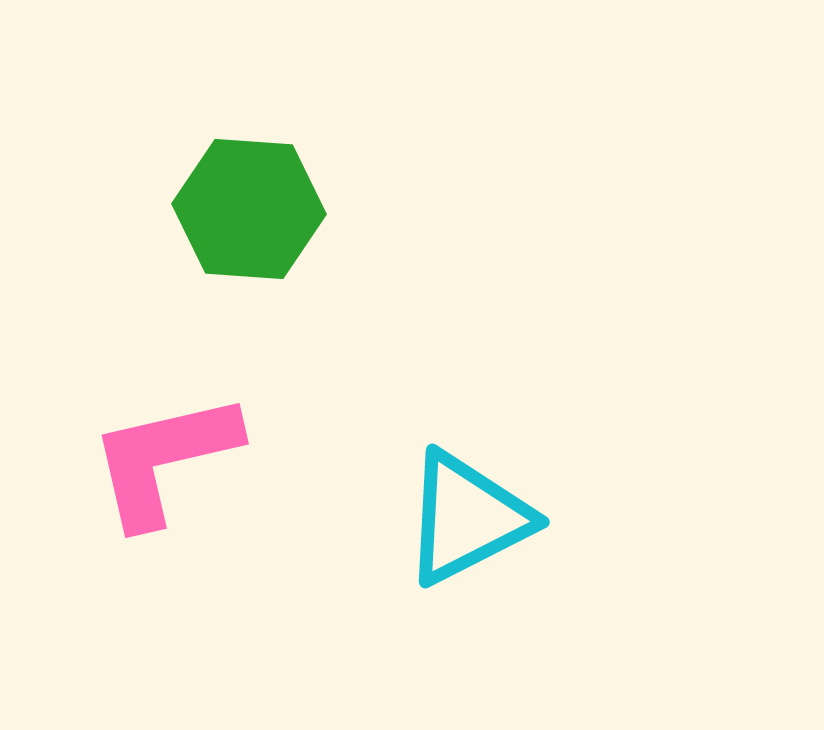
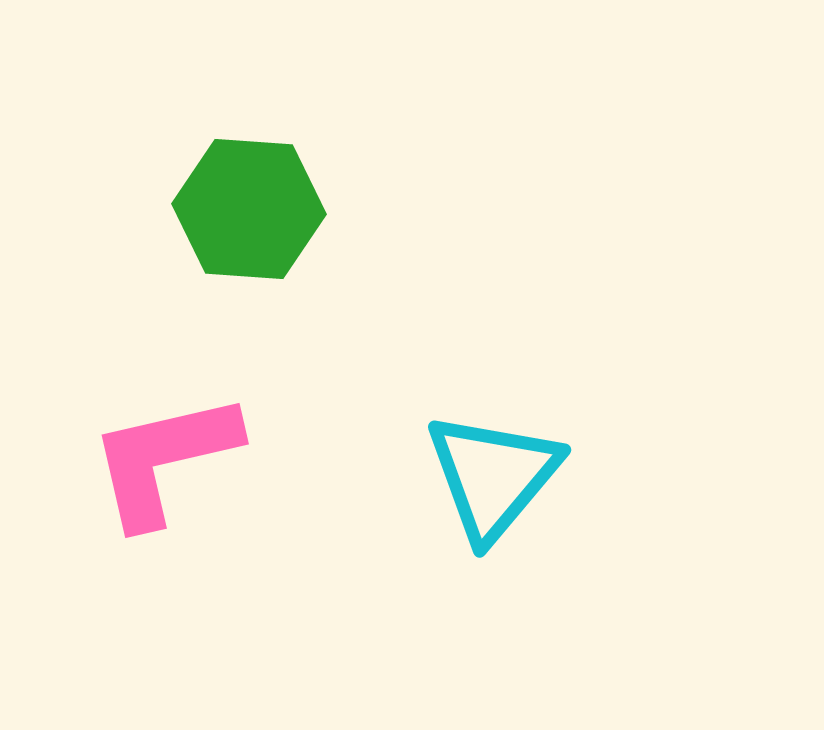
cyan triangle: moved 26 px right, 42 px up; rotated 23 degrees counterclockwise
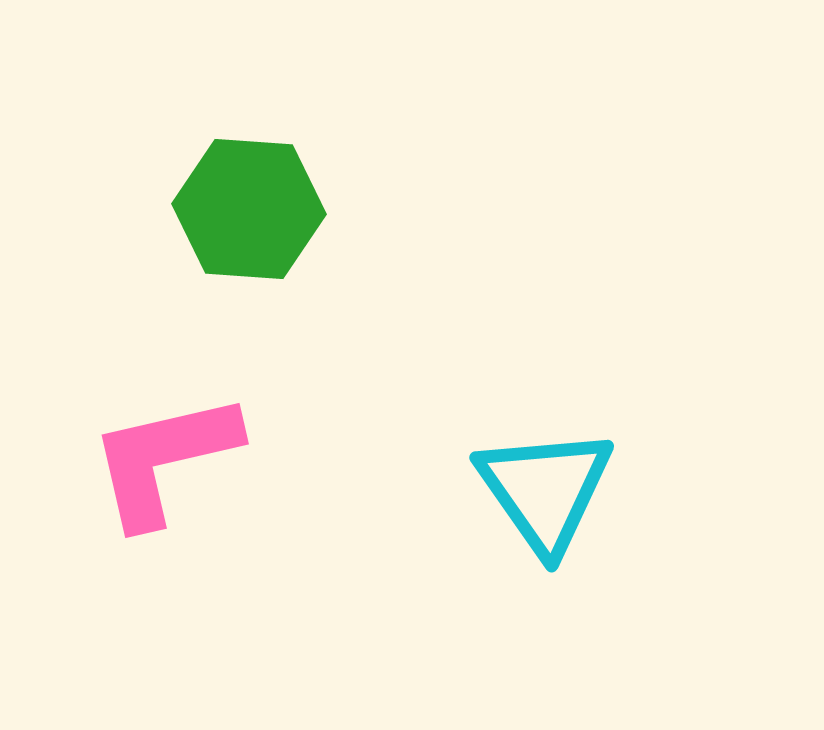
cyan triangle: moved 52 px right, 14 px down; rotated 15 degrees counterclockwise
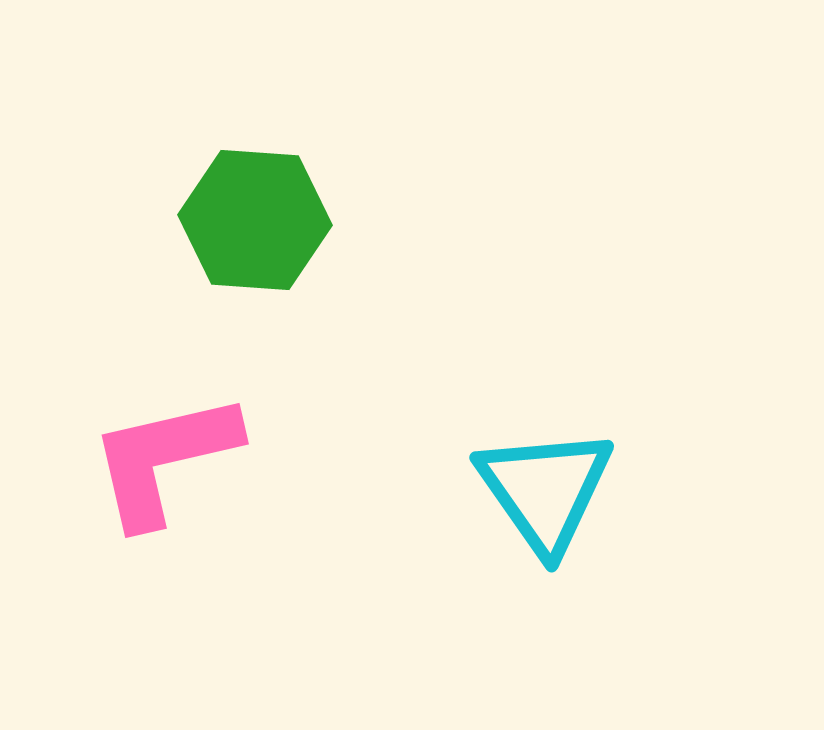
green hexagon: moved 6 px right, 11 px down
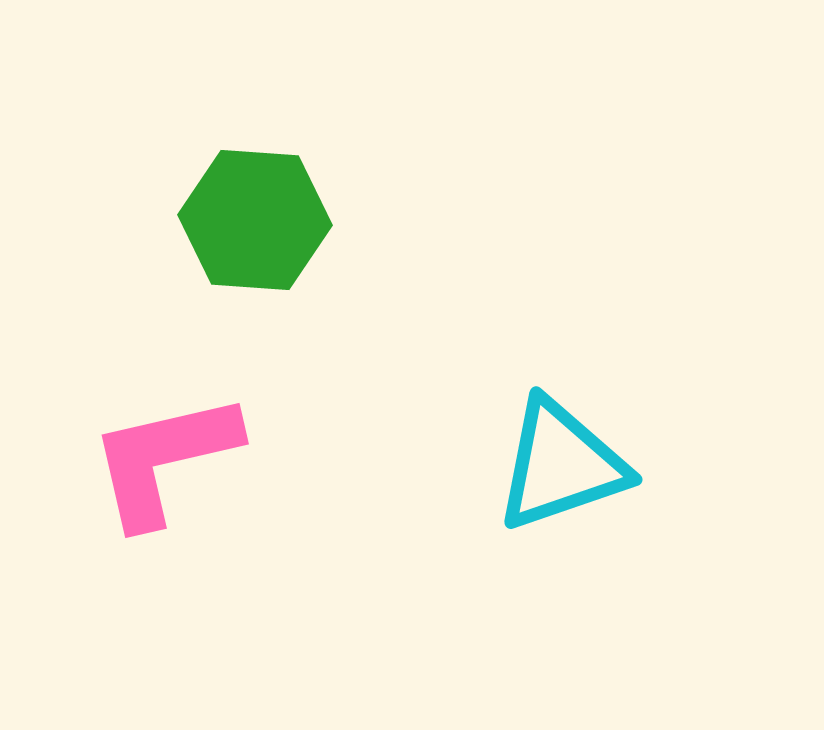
cyan triangle: moved 16 px right, 25 px up; rotated 46 degrees clockwise
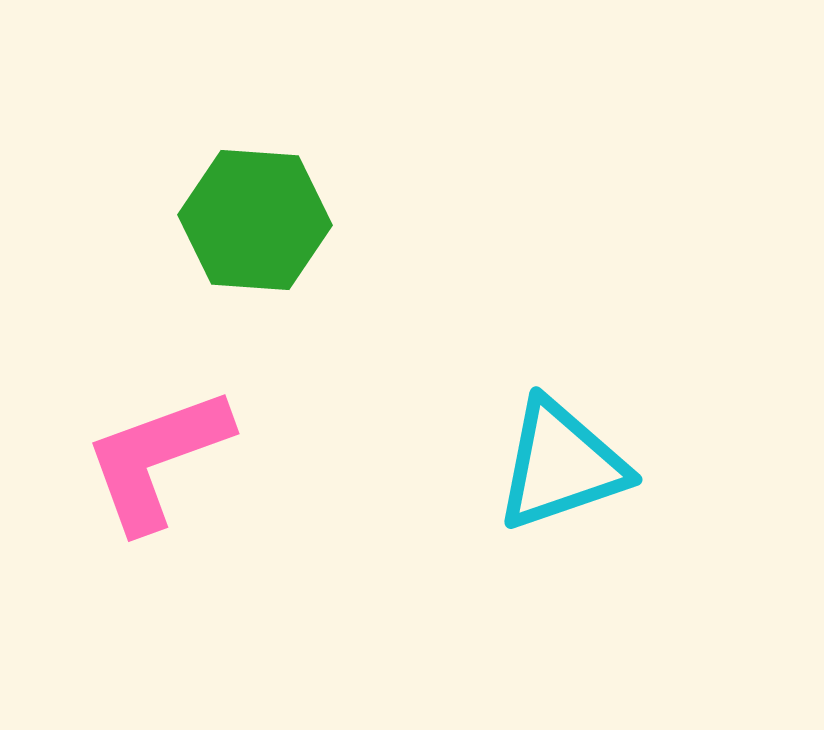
pink L-shape: moved 7 px left; rotated 7 degrees counterclockwise
